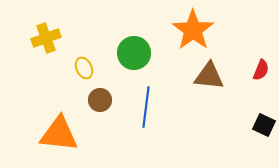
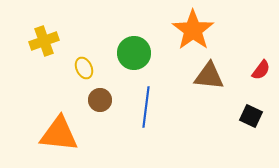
yellow cross: moved 2 px left, 3 px down
red semicircle: rotated 15 degrees clockwise
black square: moved 13 px left, 9 px up
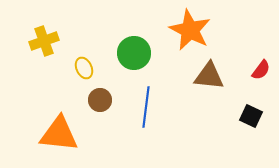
orange star: moved 3 px left; rotated 9 degrees counterclockwise
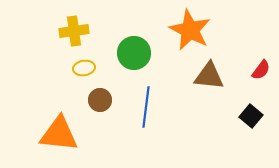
yellow cross: moved 30 px right, 10 px up; rotated 12 degrees clockwise
yellow ellipse: rotated 75 degrees counterclockwise
black square: rotated 15 degrees clockwise
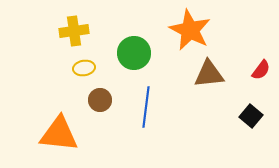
brown triangle: moved 2 px up; rotated 12 degrees counterclockwise
